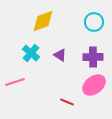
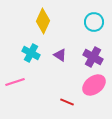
yellow diamond: rotated 45 degrees counterclockwise
cyan cross: rotated 12 degrees counterclockwise
purple cross: rotated 30 degrees clockwise
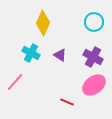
yellow diamond: moved 2 px down
pink line: rotated 30 degrees counterclockwise
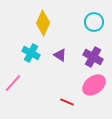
pink line: moved 2 px left, 1 px down
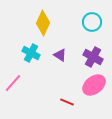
cyan circle: moved 2 px left
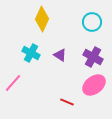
yellow diamond: moved 1 px left, 4 px up
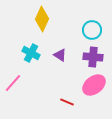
cyan circle: moved 8 px down
purple cross: rotated 24 degrees counterclockwise
